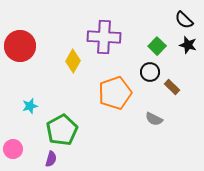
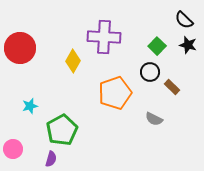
red circle: moved 2 px down
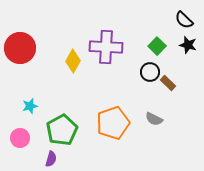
purple cross: moved 2 px right, 10 px down
brown rectangle: moved 4 px left, 4 px up
orange pentagon: moved 2 px left, 30 px down
pink circle: moved 7 px right, 11 px up
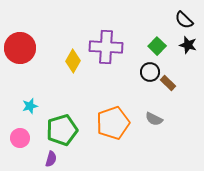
green pentagon: rotated 12 degrees clockwise
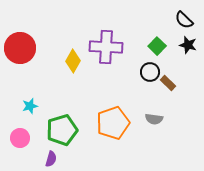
gray semicircle: rotated 18 degrees counterclockwise
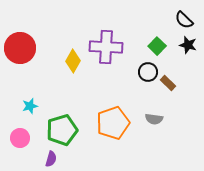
black circle: moved 2 px left
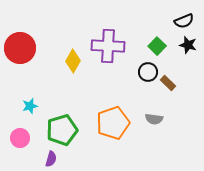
black semicircle: moved 1 px down; rotated 66 degrees counterclockwise
purple cross: moved 2 px right, 1 px up
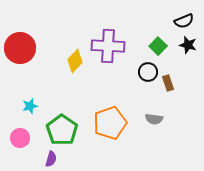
green square: moved 1 px right
yellow diamond: moved 2 px right; rotated 15 degrees clockwise
brown rectangle: rotated 28 degrees clockwise
orange pentagon: moved 3 px left
green pentagon: rotated 20 degrees counterclockwise
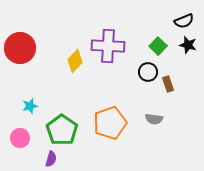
brown rectangle: moved 1 px down
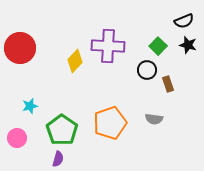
black circle: moved 1 px left, 2 px up
pink circle: moved 3 px left
purple semicircle: moved 7 px right
